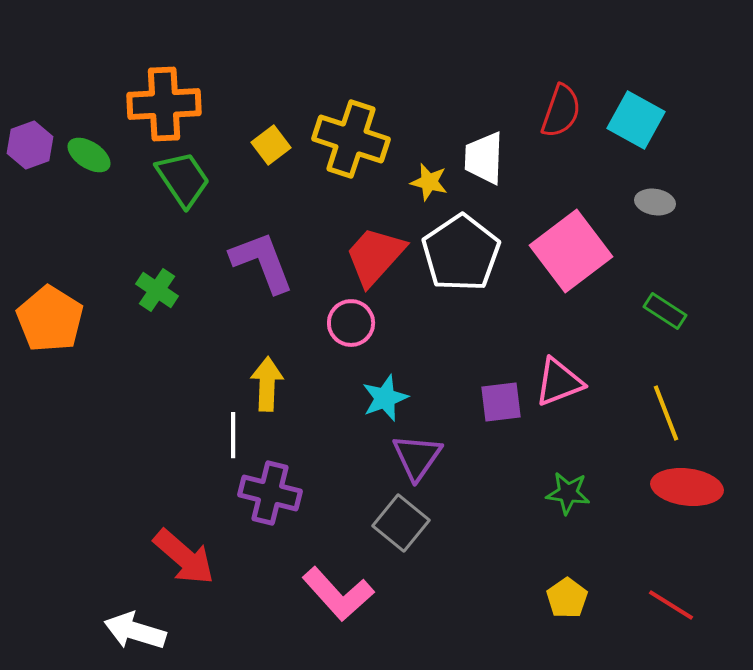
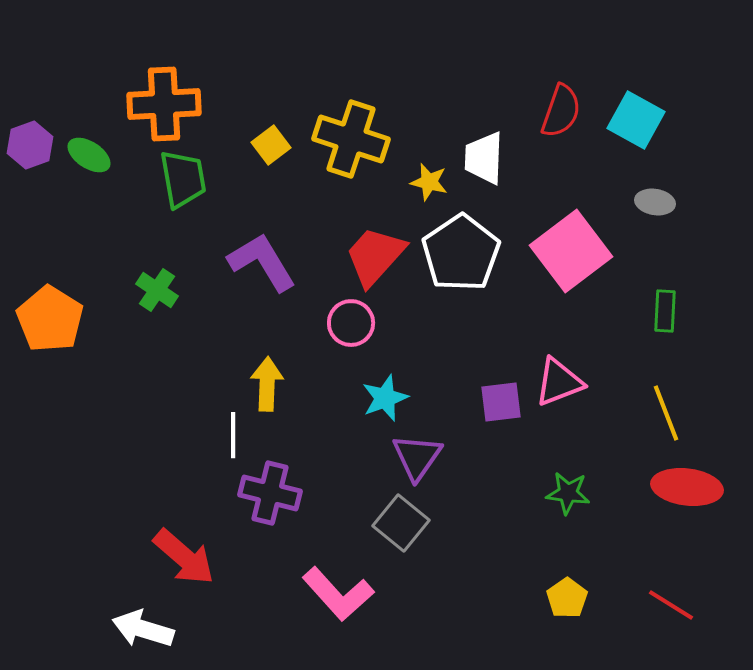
green trapezoid: rotated 24 degrees clockwise
purple L-shape: rotated 10 degrees counterclockwise
green rectangle: rotated 60 degrees clockwise
white arrow: moved 8 px right, 2 px up
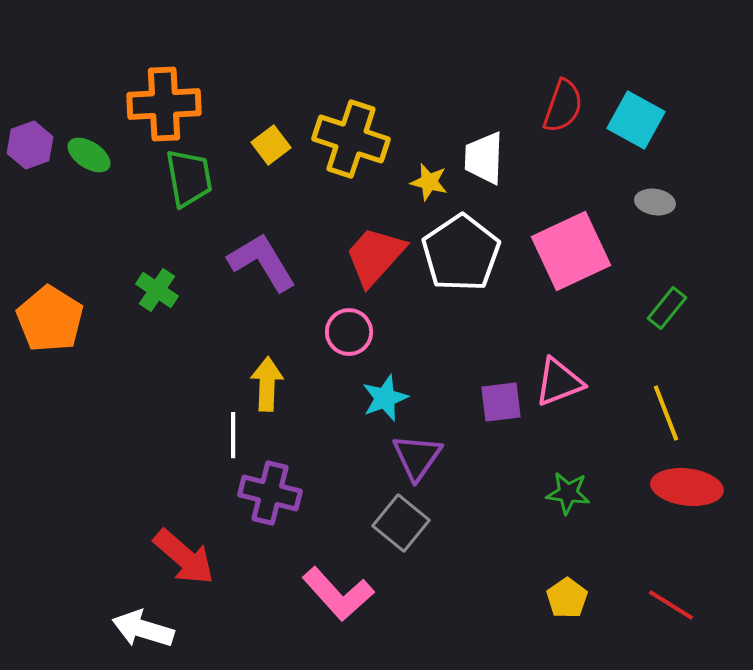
red semicircle: moved 2 px right, 5 px up
green trapezoid: moved 6 px right, 1 px up
pink square: rotated 12 degrees clockwise
green rectangle: moved 2 px right, 3 px up; rotated 36 degrees clockwise
pink circle: moved 2 px left, 9 px down
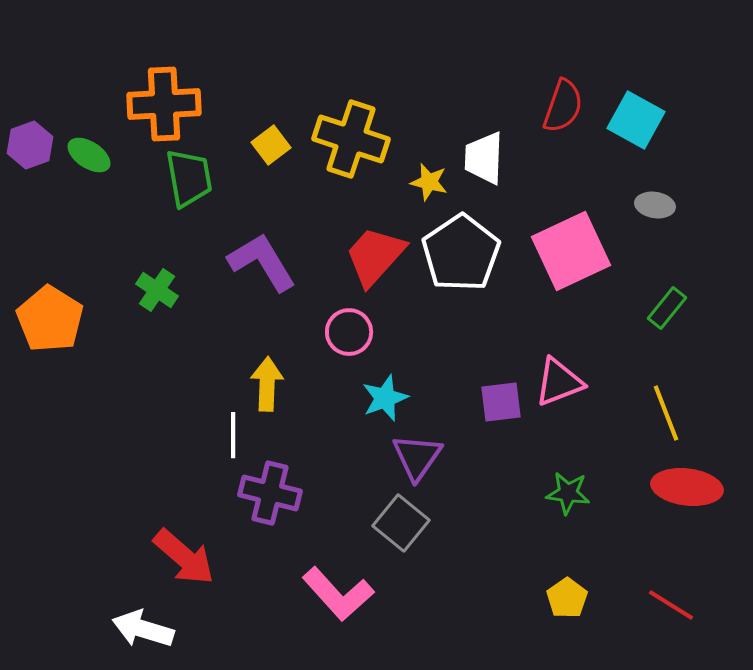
gray ellipse: moved 3 px down
